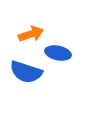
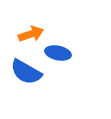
blue semicircle: rotated 12 degrees clockwise
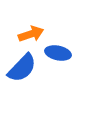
blue semicircle: moved 4 px left, 4 px up; rotated 76 degrees counterclockwise
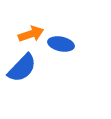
blue ellipse: moved 3 px right, 9 px up
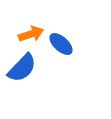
blue ellipse: rotated 30 degrees clockwise
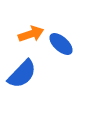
blue semicircle: moved 6 px down
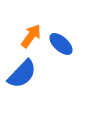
orange arrow: moved 2 px down; rotated 35 degrees counterclockwise
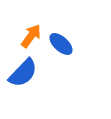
blue semicircle: moved 1 px right, 1 px up
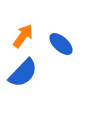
orange arrow: moved 8 px left
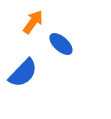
orange arrow: moved 10 px right, 14 px up
